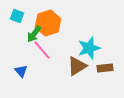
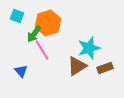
pink line: rotated 10 degrees clockwise
brown rectangle: rotated 14 degrees counterclockwise
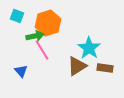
green arrow: moved 1 px right, 2 px down; rotated 138 degrees counterclockwise
cyan star: rotated 20 degrees counterclockwise
brown rectangle: rotated 28 degrees clockwise
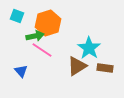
pink line: rotated 25 degrees counterclockwise
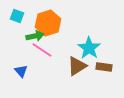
brown rectangle: moved 1 px left, 1 px up
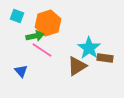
brown rectangle: moved 1 px right, 9 px up
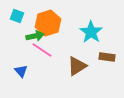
cyan star: moved 2 px right, 16 px up
brown rectangle: moved 2 px right, 1 px up
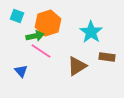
pink line: moved 1 px left, 1 px down
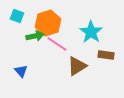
pink line: moved 16 px right, 7 px up
brown rectangle: moved 1 px left, 2 px up
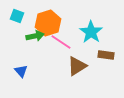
pink line: moved 4 px right, 2 px up
